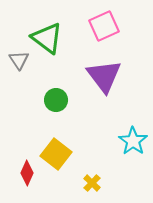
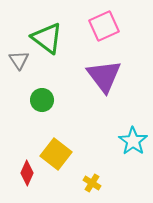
green circle: moved 14 px left
yellow cross: rotated 12 degrees counterclockwise
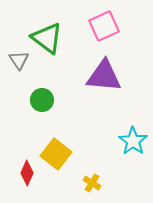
purple triangle: rotated 48 degrees counterclockwise
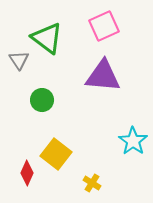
purple triangle: moved 1 px left
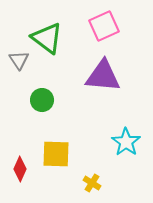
cyan star: moved 7 px left, 1 px down
yellow square: rotated 36 degrees counterclockwise
red diamond: moved 7 px left, 4 px up
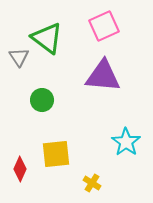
gray triangle: moved 3 px up
yellow square: rotated 8 degrees counterclockwise
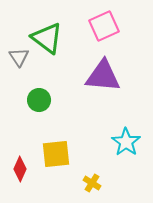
green circle: moved 3 px left
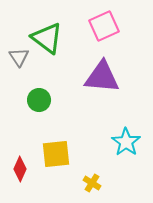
purple triangle: moved 1 px left, 1 px down
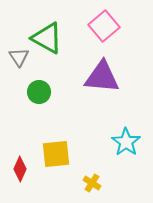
pink square: rotated 16 degrees counterclockwise
green triangle: rotated 8 degrees counterclockwise
green circle: moved 8 px up
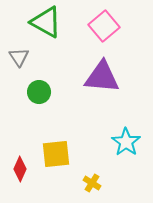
green triangle: moved 1 px left, 16 px up
